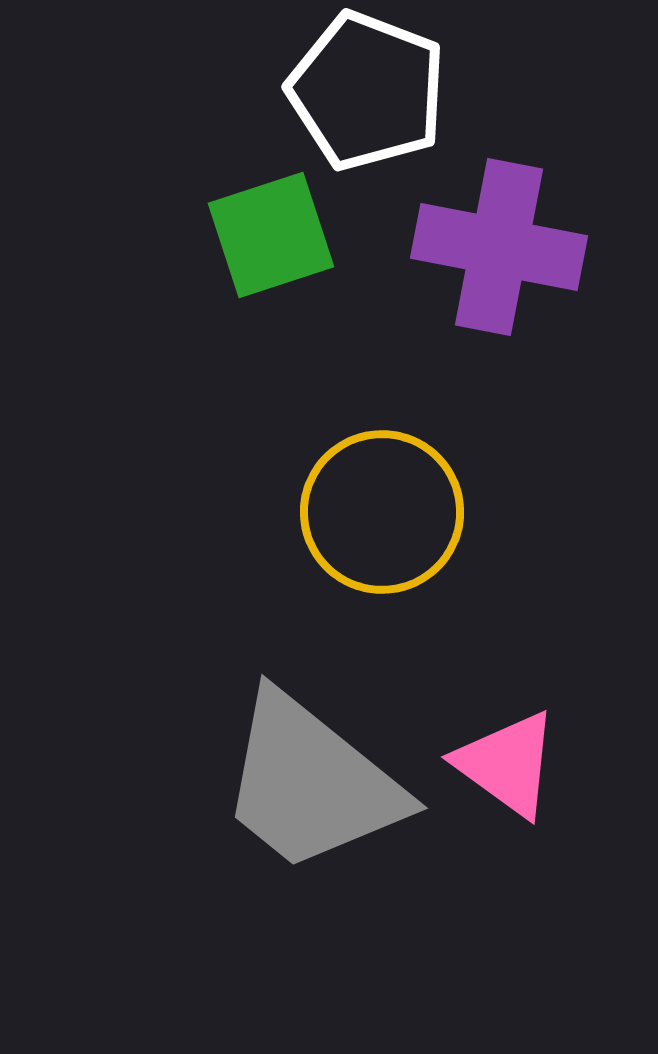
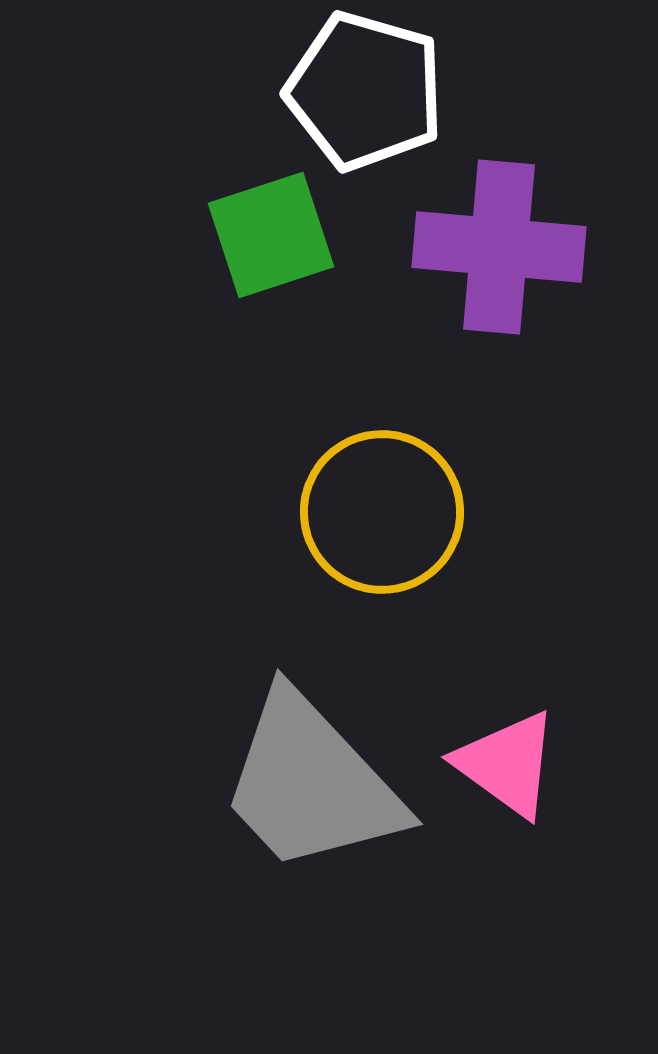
white pentagon: moved 2 px left; rotated 5 degrees counterclockwise
purple cross: rotated 6 degrees counterclockwise
gray trapezoid: rotated 8 degrees clockwise
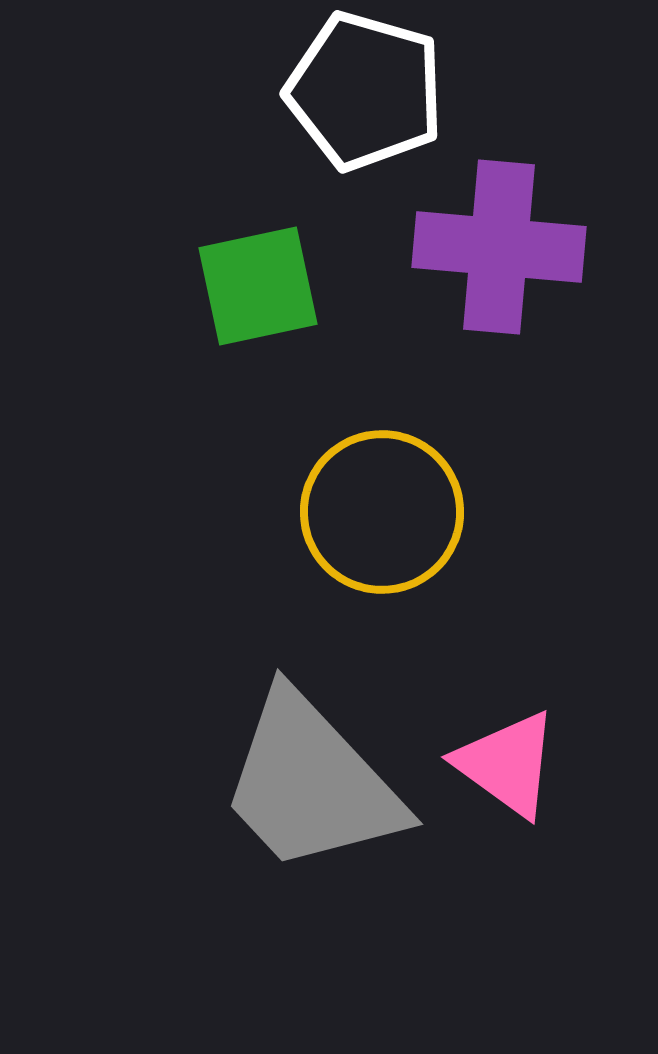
green square: moved 13 px left, 51 px down; rotated 6 degrees clockwise
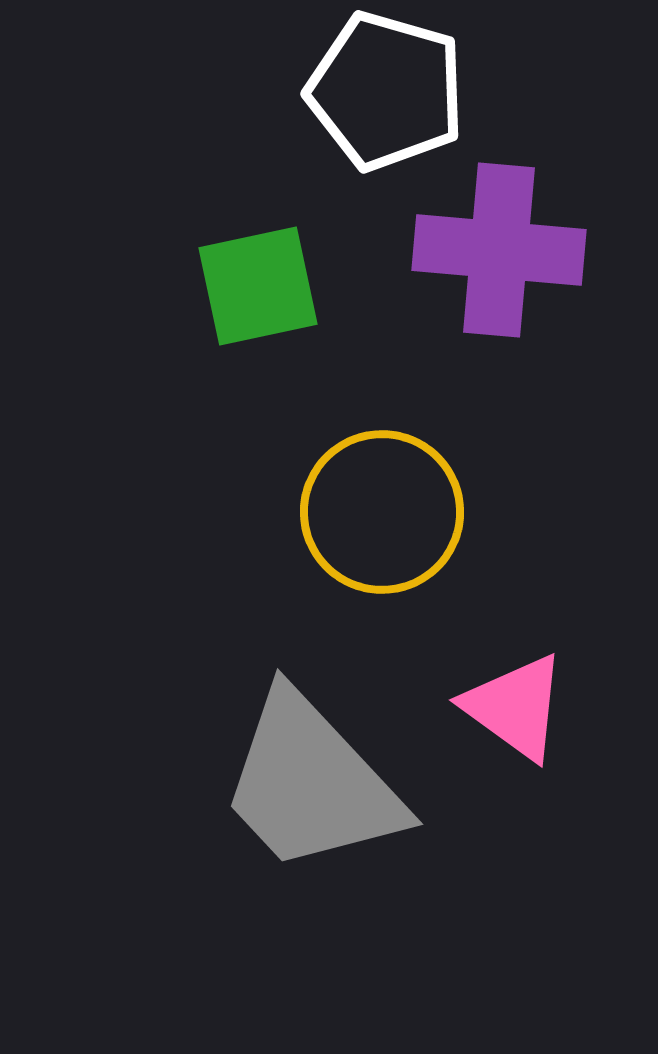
white pentagon: moved 21 px right
purple cross: moved 3 px down
pink triangle: moved 8 px right, 57 px up
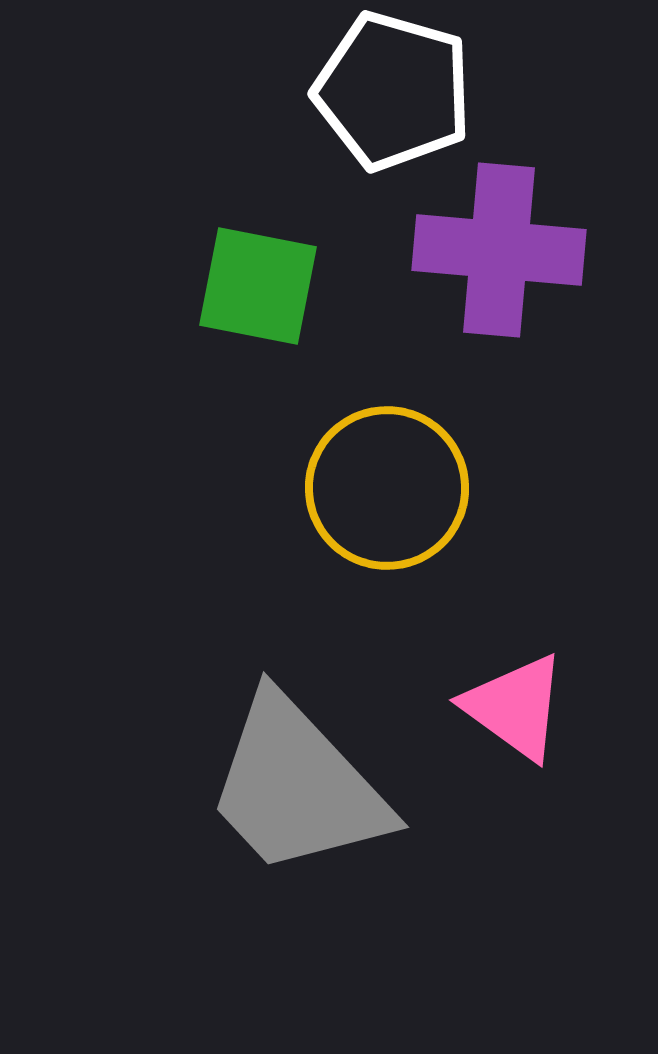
white pentagon: moved 7 px right
green square: rotated 23 degrees clockwise
yellow circle: moved 5 px right, 24 px up
gray trapezoid: moved 14 px left, 3 px down
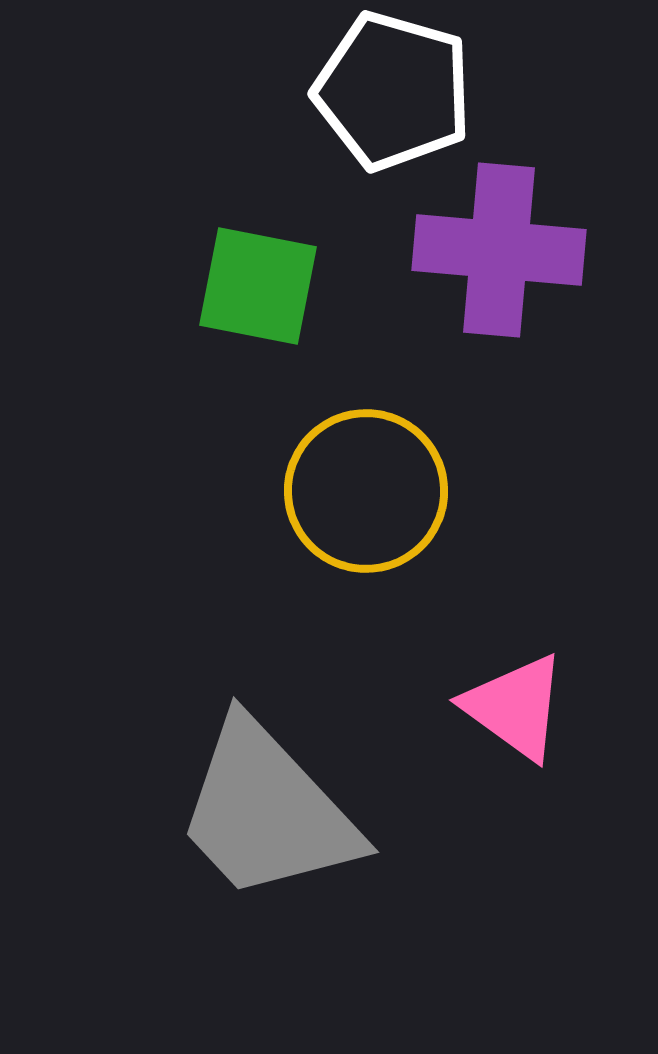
yellow circle: moved 21 px left, 3 px down
gray trapezoid: moved 30 px left, 25 px down
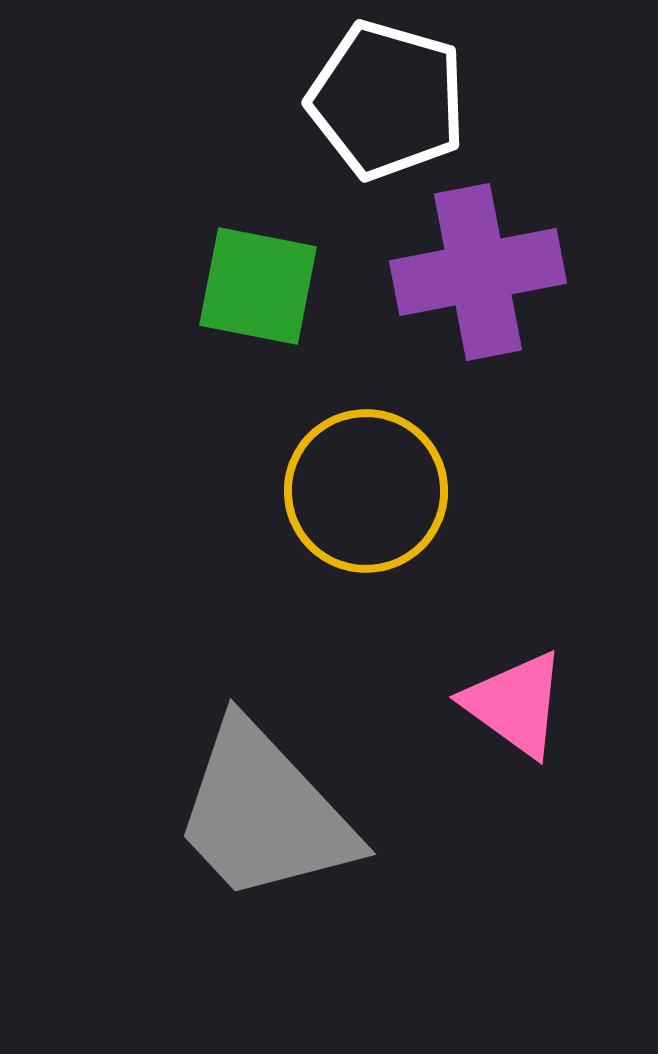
white pentagon: moved 6 px left, 9 px down
purple cross: moved 21 px left, 22 px down; rotated 16 degrees counterclockwise
pink triangle: moved 3 px up
gray trapezoid: moved 3 px left, 2 px down
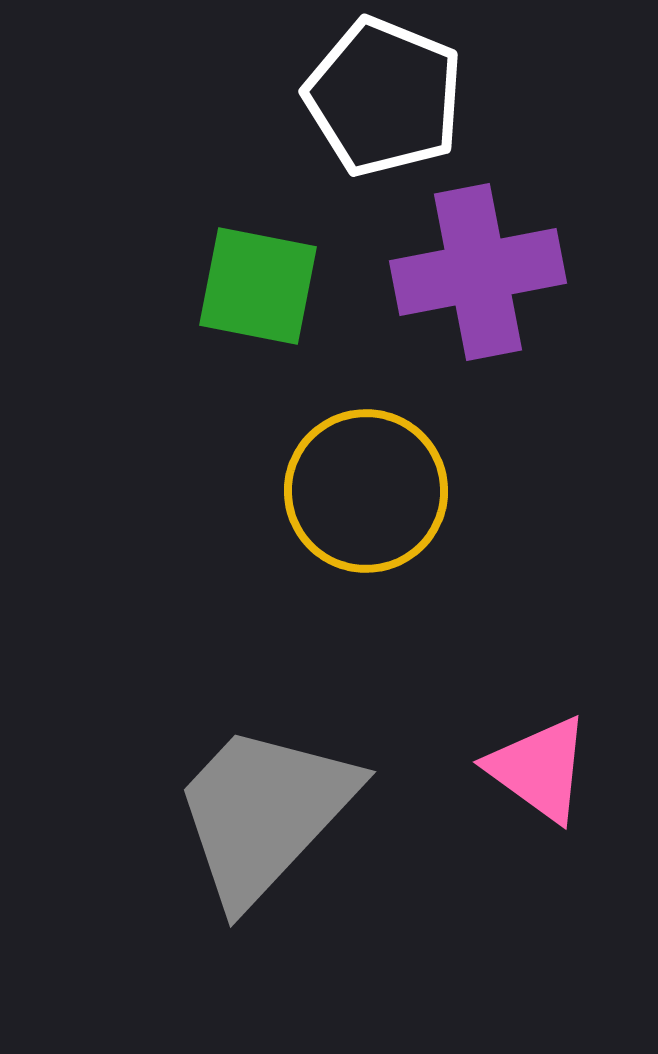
white pentagon: moved 3 px left, 3 px up; rotated 6 degrees clockwise
pink triangle: moved 24 px right, 65 px down
gray trapezoid: rotated 86 degrees clockwise
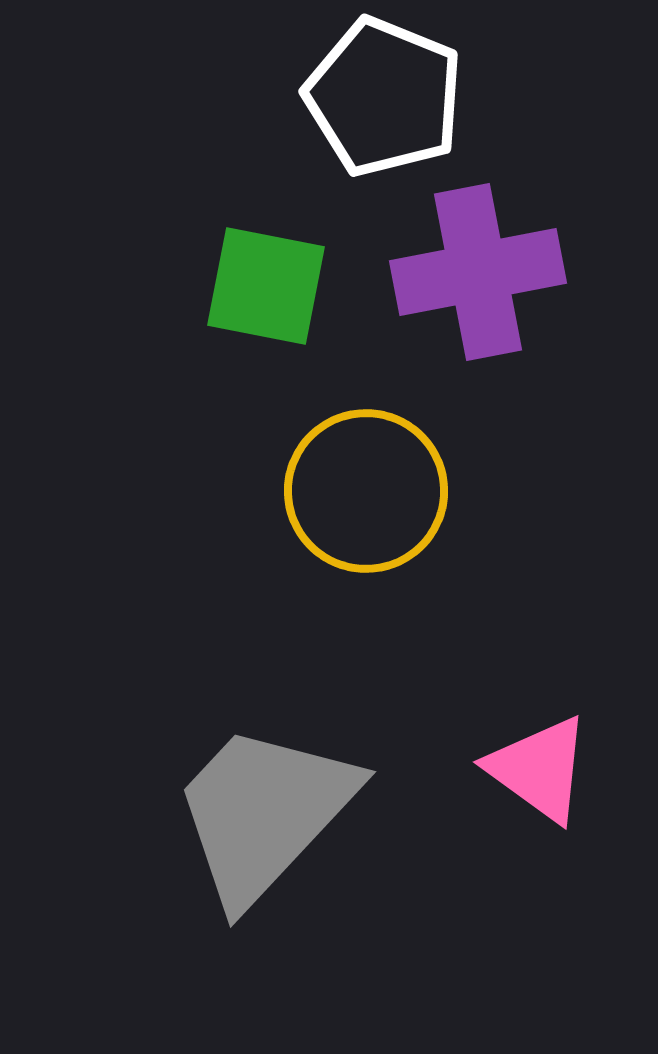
green square: moved 8 px right
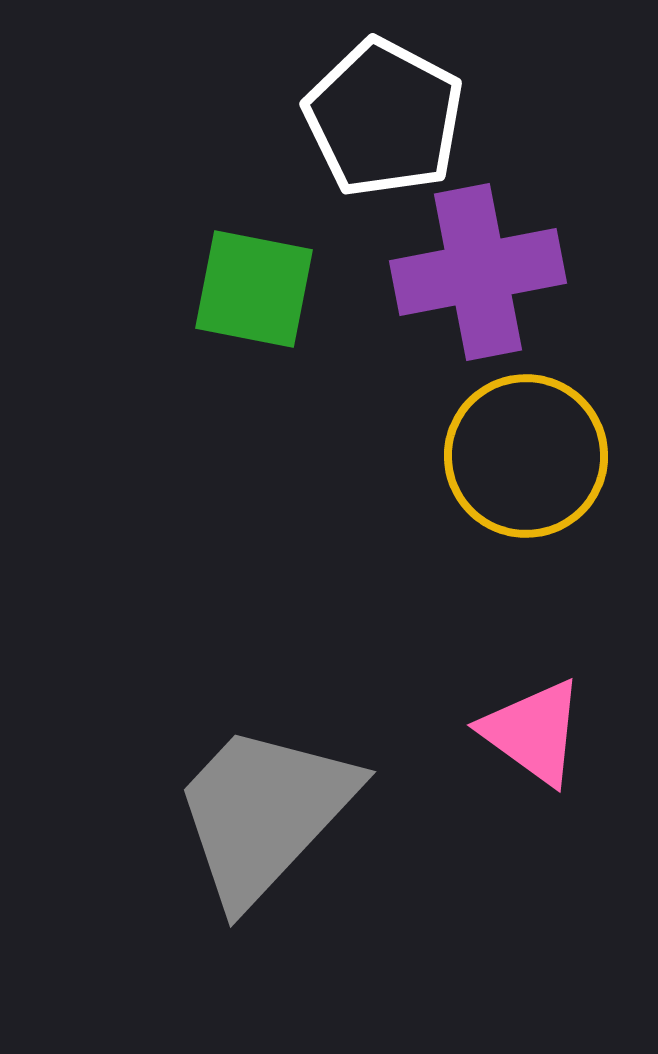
white pentagon: moved 21 px down; rotated 6 degrees clockwise
green square: moved 12 px left, 3 px down
yellow circle: moved 160 px right, 35 px up
pink triangle: moved 6 px left, 37 px up
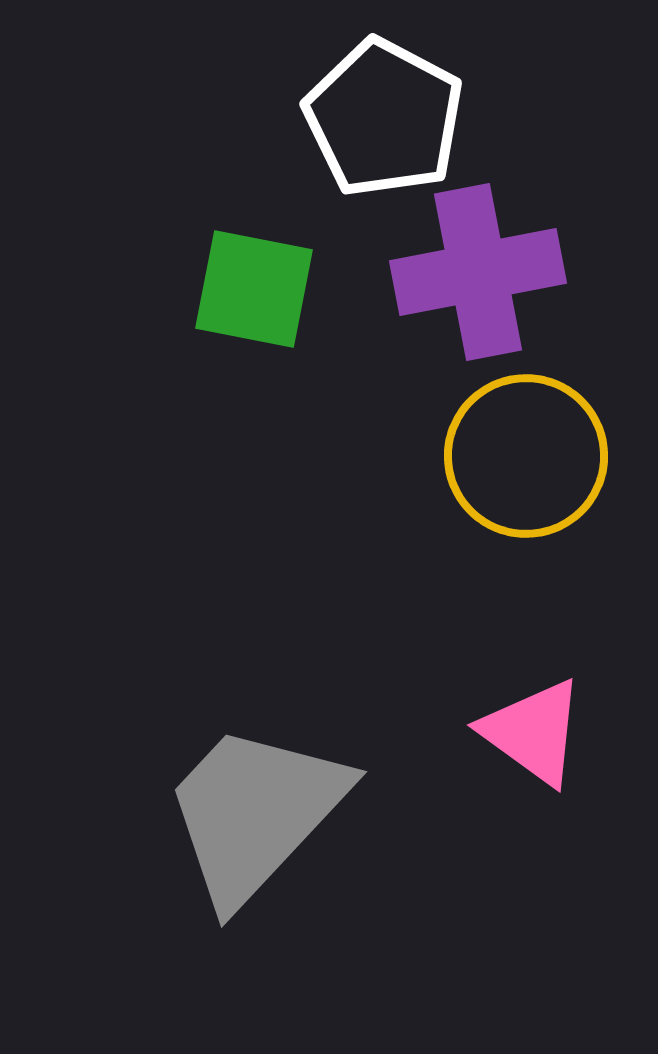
gray trapezoid: moved 9 px left
